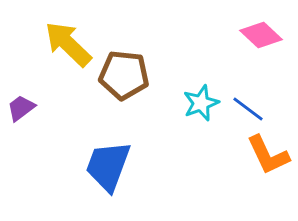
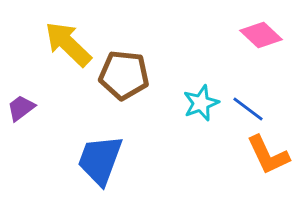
blue trapezoid: moved 8 px left, 6 px up
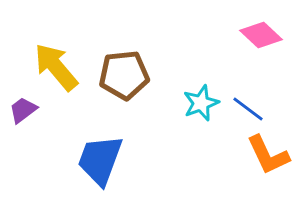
yellow arrow: moved 12 px left, 23 px down; rotated 6 degrees clockwise
brown pentagon: rotated 12 degrees counterclockwise
purple trapezoid: moved 2 px right, 2 px down
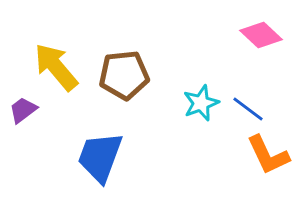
blue trapezoid: moved 3 px up
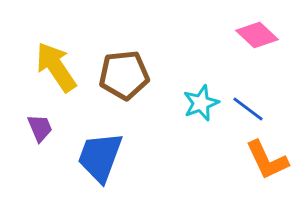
pink diamond: moved 4 px left
yellow arrow: rotated 6 degrees clockwise
purple trapezoid: moved 17 px right, 18 px down; rotated 104 degrees clockwise
orange L-shape: moved 1 px left, 5 px down
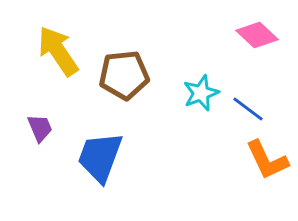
yellow arrow: moved 2 px right, 16 px up
cyan star: moved 10 px up
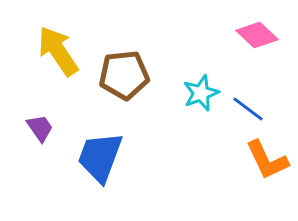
purple trapezoid: rotated 12 degrees counterclockwise
